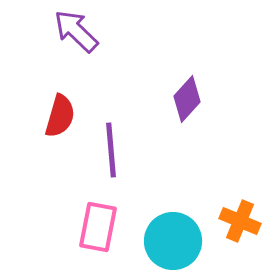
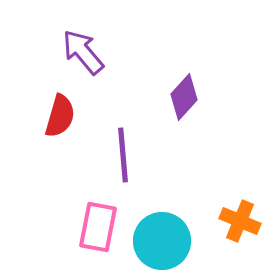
purple arrow: moved 7 px right, 21 px down; rotated 6 degrees clockwise
purple diamond: moved 3 px left, 2 px up
purple line: moved 12 px right, 5 px down
cyan circle: moved 11 px left
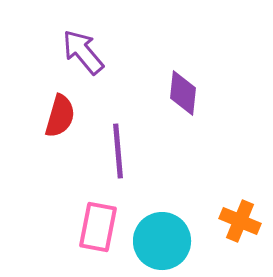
purple diamond: moved 1 px left, 4 px up; rotated 36 degrees counterclockwise
purple line: moved 5 px left, 4 px up
